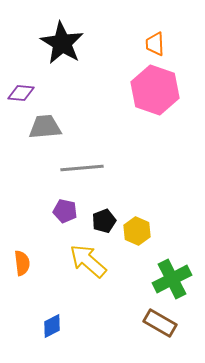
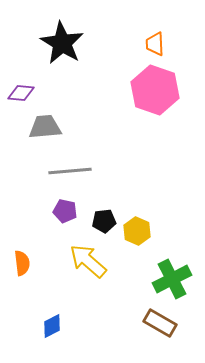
gray line: moved 12 px left, 3 px down
black pentagon: rotated 15 degrees clockwise
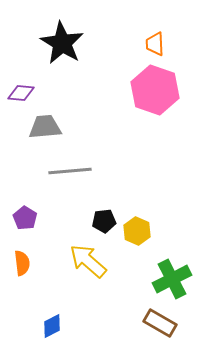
purple pentagon: moved 40 px left, 7 px down; rotated 20 degrees clockwise
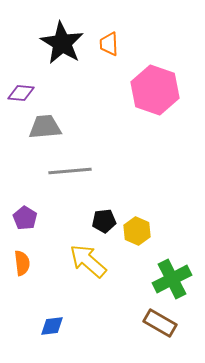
orange trapezoid: moved 46 px left
blue diamond: rotated 20 degrees clockwise
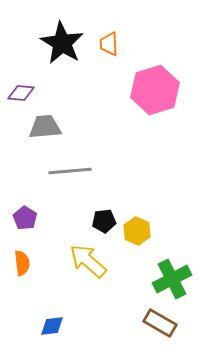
pink hexagon: rotated 24 degrees clockwise
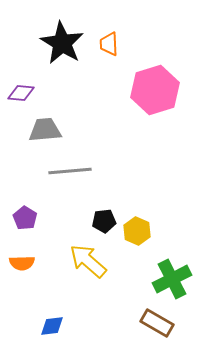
gray trapezoid: moved 3 px down
orange semicircle: rotated 95 degrees clockwise
brown rectangle: moved 3 px left
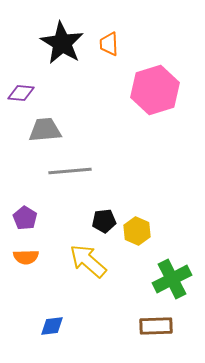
orange semicircle: moved 4 px right, 6 px up
brown rectangle: moved 1 px left, 3 px down; rotated 32 degrees counterclockwise
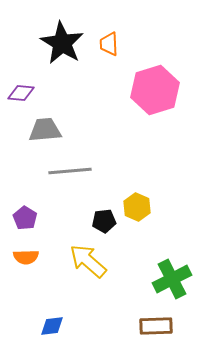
yellow hexagon: moved 24 px up
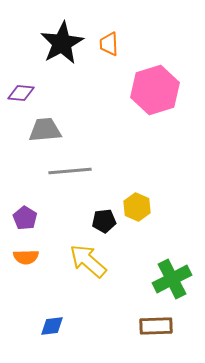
black star: rotated 12 degrees clockwise
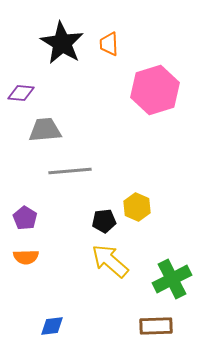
black star: rotated 12 degrees counterclockwise
yellow arrow: moved 22 px right
